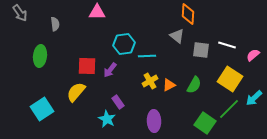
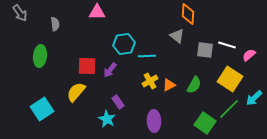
gray square: moved 4 px right
pink semicircle: moved 4 px left
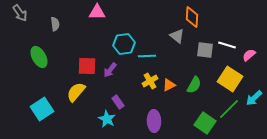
orange diamond: moved 4 px right, 3 px down
green ellipse: moved 1 px left, 1 px down; rotated 35 degrees counterclockwise
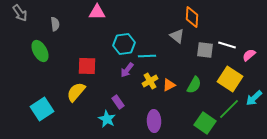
green ellipse: moved 1 px right, 6 px up
purple arrow: moved 17 px right
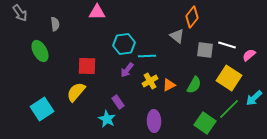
orange diamond: rotated 35 degrees clockwise
yellow square: moved 1 px left, 1 px up
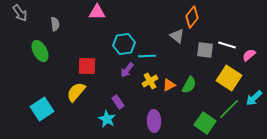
green semicircle: moved 5 px left
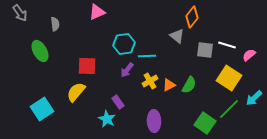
pink triangle: rotated 24 degrees counterclockwise
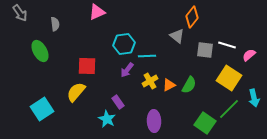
cyan arrow: rotated 60 degrees counterclockwise
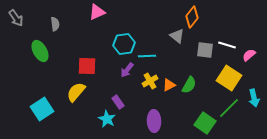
gray arrow: moved 4 px left, 5 px down
green line: moved 1 px up
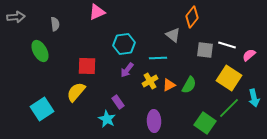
gray arrow: moved 1 px up; rotated 60 degrees counterclockwise
gray triangle: moved 4 px left, 1 px up
cyan line: moved 11 px right, 2 px down
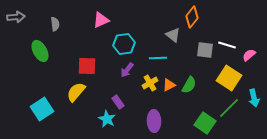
pink triangle: moved 4 px right, 8 px down
yellow cross: moved 2 px down
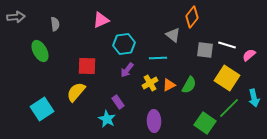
yellow square: moved 2 px left
